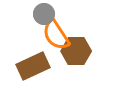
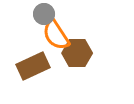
brown hexagon: moved 1 px right, 2 px down
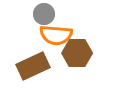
orange semicircle: rotated 52 degrees counterclockwise
